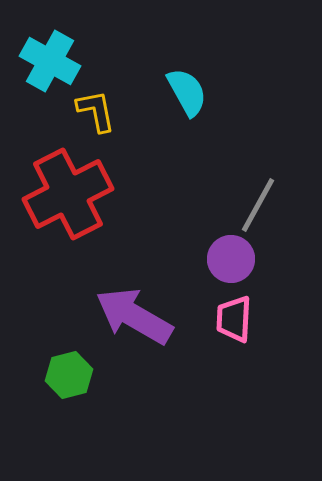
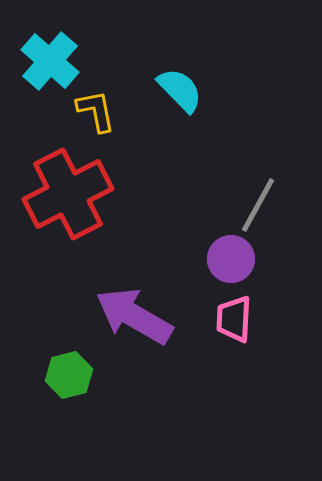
cyan cross: rotated 12 degrees clockwise
cyan semicircle: moved 7 px left, 2 px up; rotated 15 degrees counterclockwise
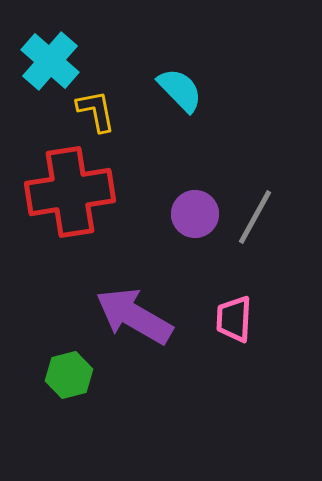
red cross: moved 2 px right, 2 px up; rotated 18 degrees clockwise
gray line: moved 3 px left, 12 px down
purple circle: moved 36 px left, 45 px up
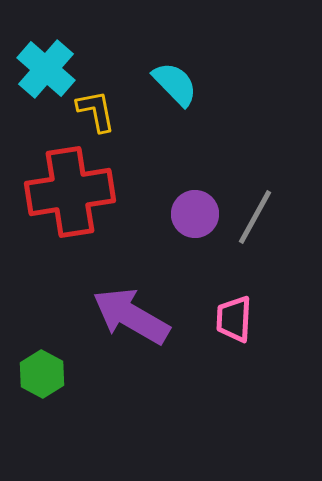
cyan cross: moved 4 px left, 8 px down
cyan semicircle: moved 5 px left, 6 px up
purple arrow: moved 3 px left
green hexagon: moved 27 px left, 1 px up; rotated 18 degrees counterclockwise
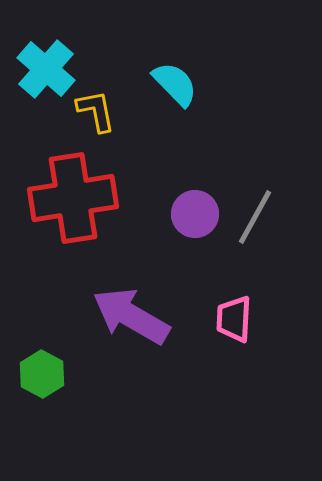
red cross: moved 3 px right, 6 px down
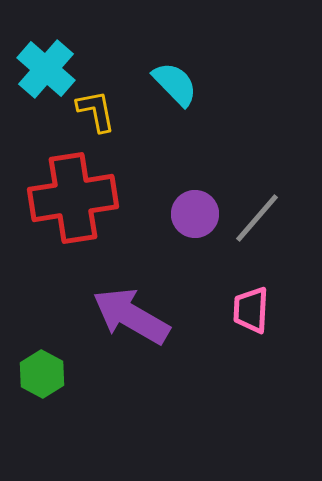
gray line: moved 2 px right, 1 px down; rotated 12 degrees clockwise
pink trapezoid: moved 17 px right, 9 px up
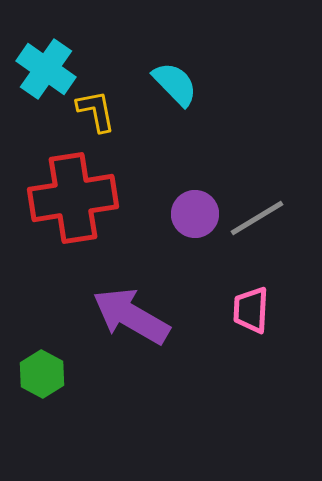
cyan cross: rotated 6 degrees counterclockwise
gray line: rotated 18 degrees clockwise
